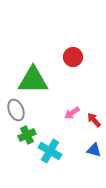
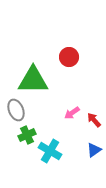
red circle: moved 4 px left
blue triangle: rotated 49 degrees counterclockwise
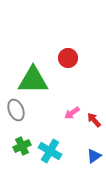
red circle: moved 1 px left, 1 px down
green cross: moved 5 px left, 11 px down
blue triangle: moved 6 px down
